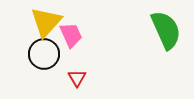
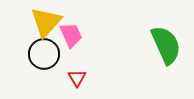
green semicircle: moved 15 px down
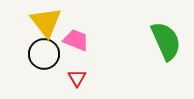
yellow triangle: rotated 20 degrees counterclockwise
pink trapezoid: moved 5 px right, 5 px down; rotated 44 degrees counterclockwise
green semicircle: moved 4 px up
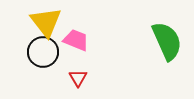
green semicircle: moved 1 px right
black circle: moved 1 px left, 2 px up
red triangle: moved 1 px right
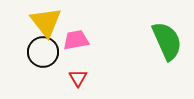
pink trapezoid: rotated 32 degrees counterclockwise
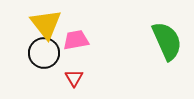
yellow triangle: moved 2 px down
black circle: moved 1 px right, 1 px down
red triangle: moved 4 px left
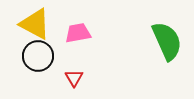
yellow triangle: moved 11 px left; rotated 24 degrees counterclockwise
pink trapezoid: moved 2 px right, 7 px up
black circle: moved 6 px left, 3 px down
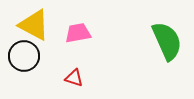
yellow triangle: moved 1 px left, 1 px down
black circle: moved 14 px left
red triangle: rotated 42 degrees counterclockwise
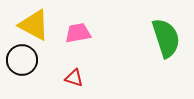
green semicircle: moved 1 px left, 3 px up; rotated 6 degrees clockwise
black circle: moved 2 px left, 4 px down
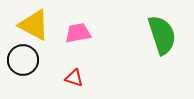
green semicircle: moved 4 px left, 3 px up
black circle: moved 1 px right
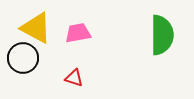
yellow triangle: moved 2 px right, 3 px down
green semicircle: rotated 18 degrees clockwise
black circle: moved 2 px up
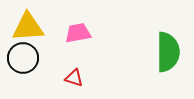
yellow triangle: moved 8 px left, 1 px up; rotated 32 degrees counterclockwise
green semicircle: moved 6 px right, 17 px down
